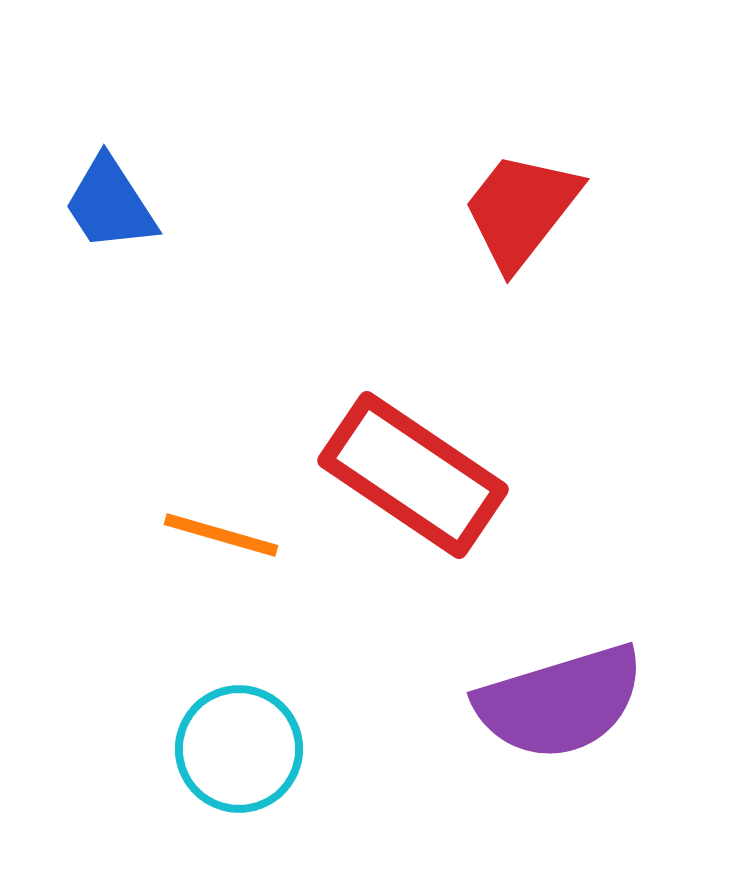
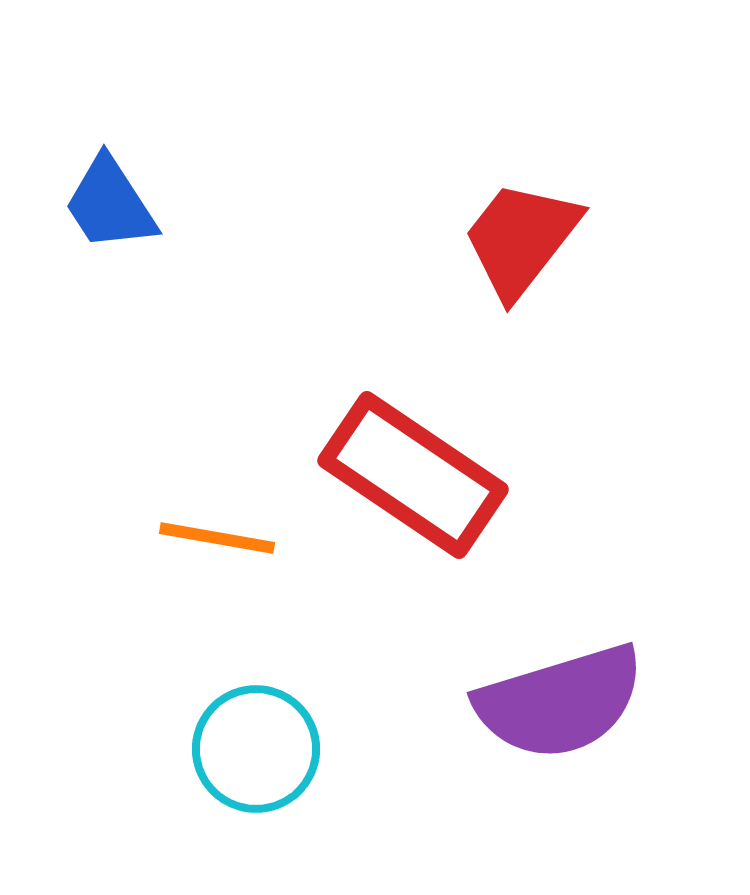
red trapezoid: moved 29 px down
orange line: moved 4 px left, 3 px down; rotated 6 degrees counterclockwise
cyan circle: moved 17 px right
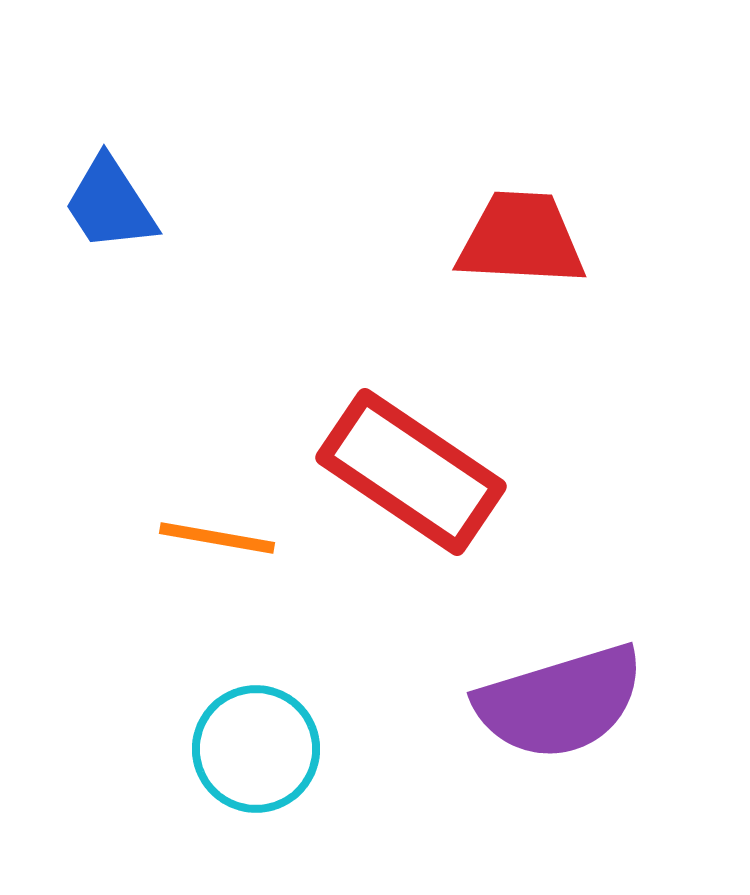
red trapezoid: rotated 55 degrees clockwise
red rectangle: moved 2 px left, 3 px up
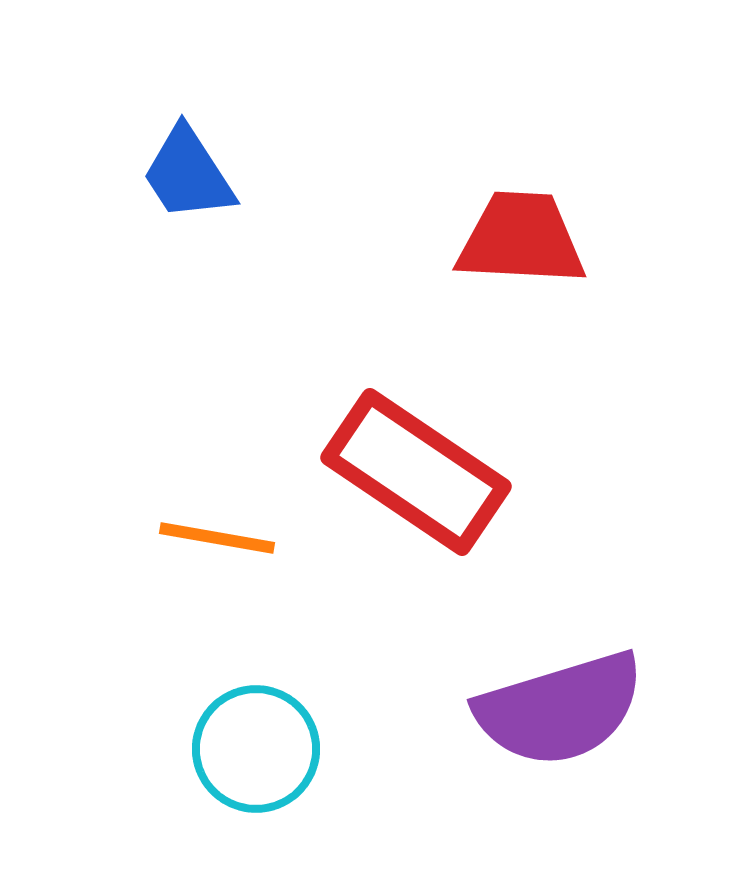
blue trapezoid: moved 78 px right, 30 px up
red rectangle: moved 5 px right
purple semicircle: moved 7 px down
